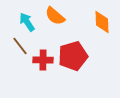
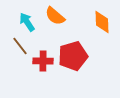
red cross: moved 1 px down
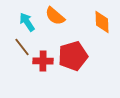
brown line: moved 2 px right, 1 px down
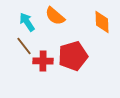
brown line: moved 2 px right, 1 px up
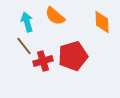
cyan arrow: rotated 18 degrees clockwise
red cross: rotated 18 degrees counterclockwise
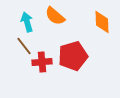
red cross: moved 1 px left, 1 px down; rotated 12 degrees clockwise
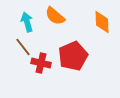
brown line: moved 1 px left, 1 px down
red pentagon: rotated 8 degrees counterclockwise
red cross: moved 1 px left, 1 px down; rotated 18 degrees clockwise
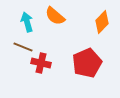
orange diamond: rotated 45 degrees clockwise
brown line: rotated 30 degrees counterclockwise
red pentagon: moved 14 px right, 7 px down
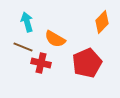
orange semicircle: moved 23 px down; rotated 10 degrees counterclockwise
